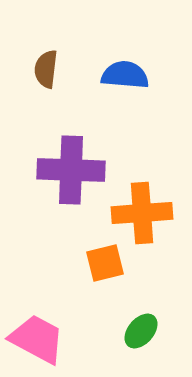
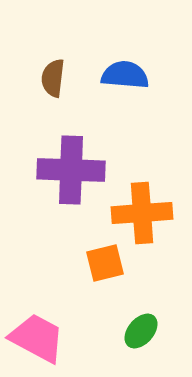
brown semicircle: moved 7 px right, 9 px down
pink trapezoid: moved 1 px up
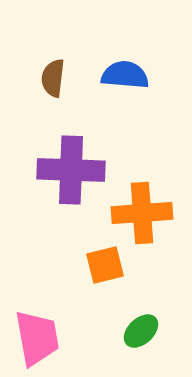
orange square: moved 2 px down
green ellipse: rotated 6 degrees clockwise
pink trapezoid: rotated 52 degrees clockwise
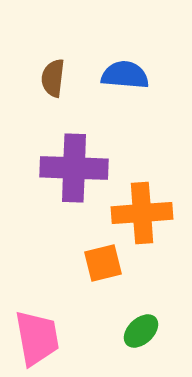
purple cross: moved 3 px right, 2 px up
orange square: moved 2 px left, 2 px up
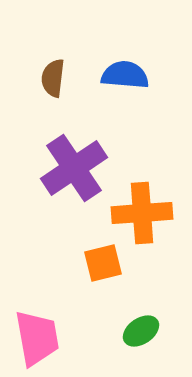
purple cross: rotated 36 degrees counterclockwise
green ellipse: rotated 9 degrees clockwise
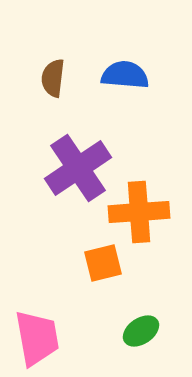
purple cross: moved 4 px right
orange cross: moved 3 px left, 1 px up
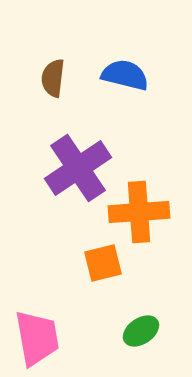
blue semicircle: rotated 9 degrees clockwise
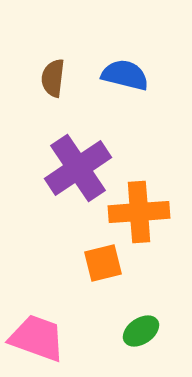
pink trapezoid: rotated 60 degrees counterclockwise
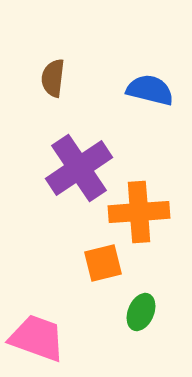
blue semicircle: moved 25 px right, 15 px down
purple cross: moved 1 px right
green ellipse: moved 19 px up; rotated 33 degrees counterclockwise
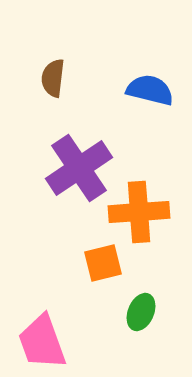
pink trapezoid: moved 5 px right, 4 px down; rotated 130 degrees counterclockwise
